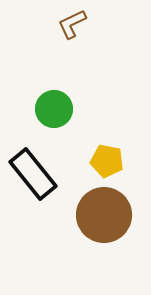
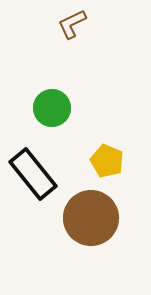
green circle: moved 2 px left, 1 px up
yellow pentagon: rotated 12 degrees clockwise
brown circle: moved 13 px left, 3 px down
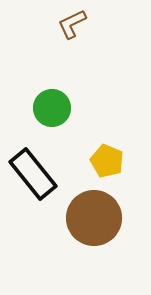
brown circle: moved 3 px right
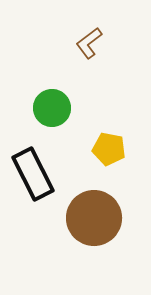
brown L-shape: moved 17 px right, 19 px down; rotated 12 degrees counterclockwise
yellow pentagon: moved 2 px right, 12 px up; rotated 12 degrees counterclockwise
black rectangle: rotated 12 degrees clockwise
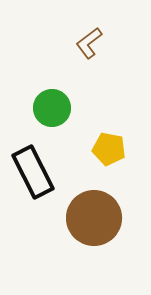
black rectangle: moved 2 px up
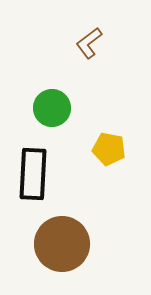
black rectangle: moved 2 px down; rotated 30 degrees clockwise
brown circle: moved 32 px left, 26 px down
